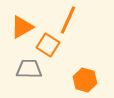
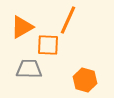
orange square: rotated 30 degrees counterclockwise
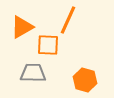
gray trapezoid: moved 4 px right, 4 px down
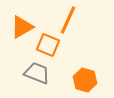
orange square: rotated 20 degrees clockwise
gray trapezoid: moved 4 px right; rotated 20 degrees clockwise
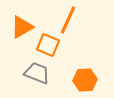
orange hexagon: rotated 20 degrees counterclockwise
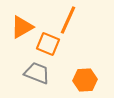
orange square: moved 1 px up
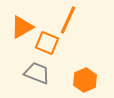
orange square: moved 1 px left, 1 px up
orange hexagon: rotated 20 degrees counterclockwise
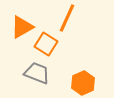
orange line: moved 1 px left, 2 px up
orange square: moved 1 px left, 1 px down; rotated 10 degrees clockwise
orange hexagon: moved 2 px left, 3 px down
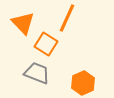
orange triangle: moved 1 px right, 4 px up; rotated 45 degrees counterclockwise
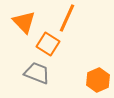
orange triangle: moved 1 px right, 1 px up
orange square: moved 2 px right
orange hexagon: moved 15 px right, 3 px up
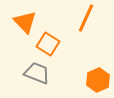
orange line: moved 19 px right
orange triangle: moved 1 px right
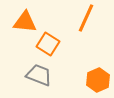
orange triangle: rotated 40 degrees counterclockwise
gray trapezoid: moved 2 px right, 2 px down
